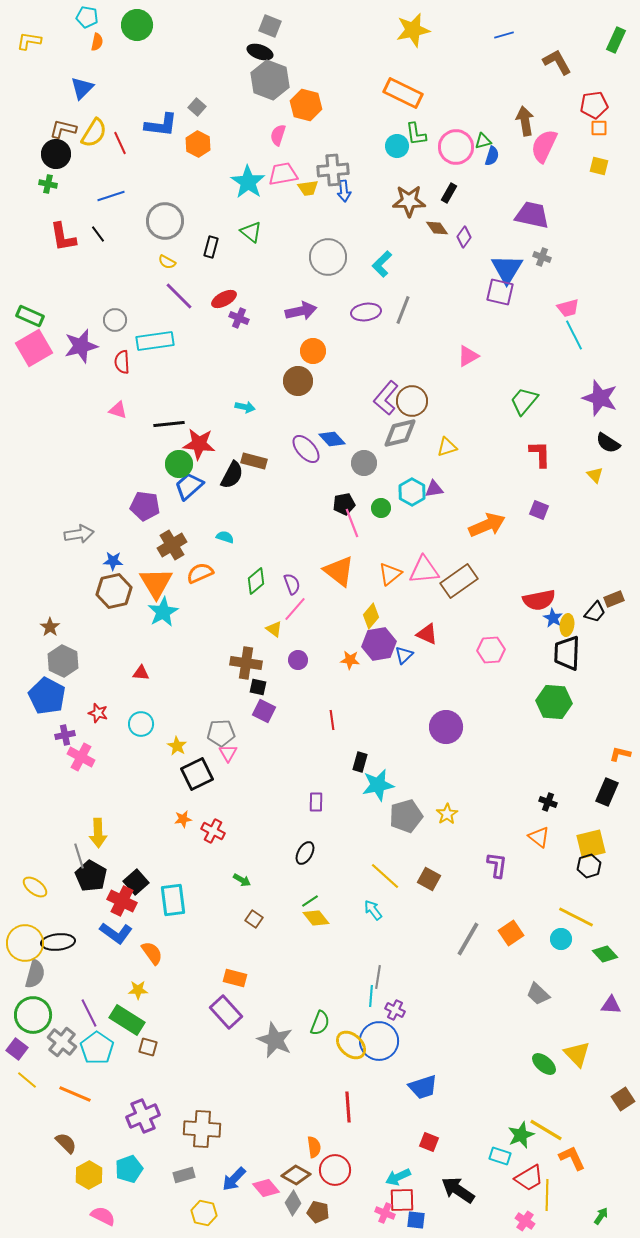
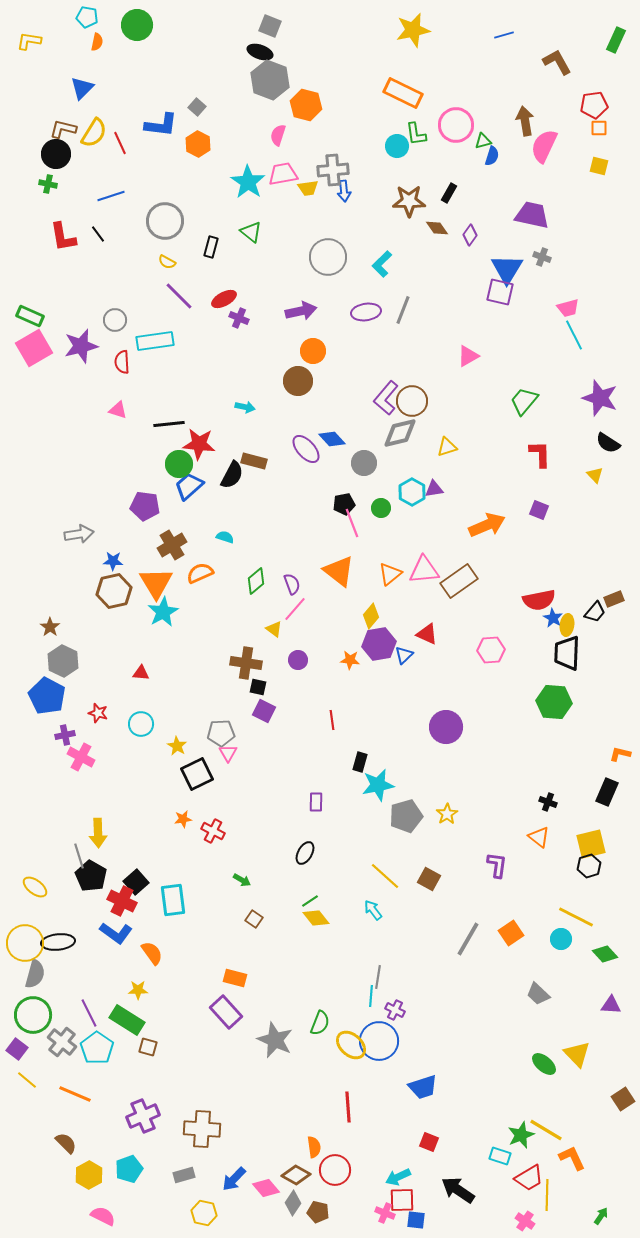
pink circle at (456, 147): moved 22 px up
purple diamond at (464, 237): moved 6 px right, 2 px up
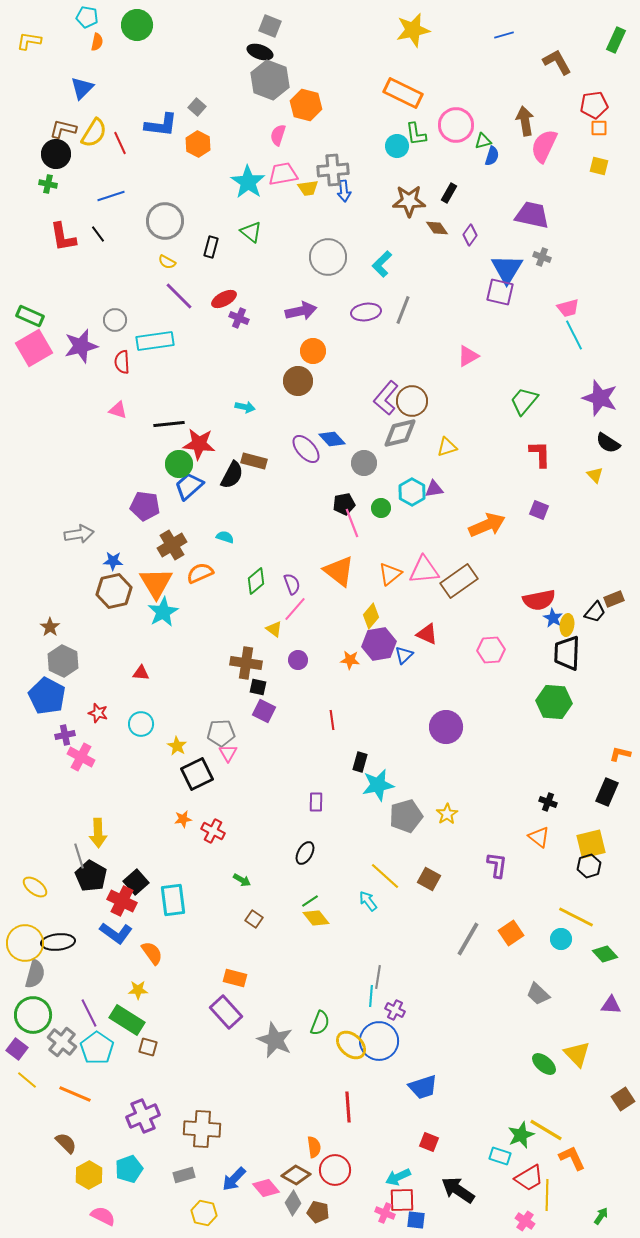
cyan arrow at (373, 910): moved 5 px left, 9 px up
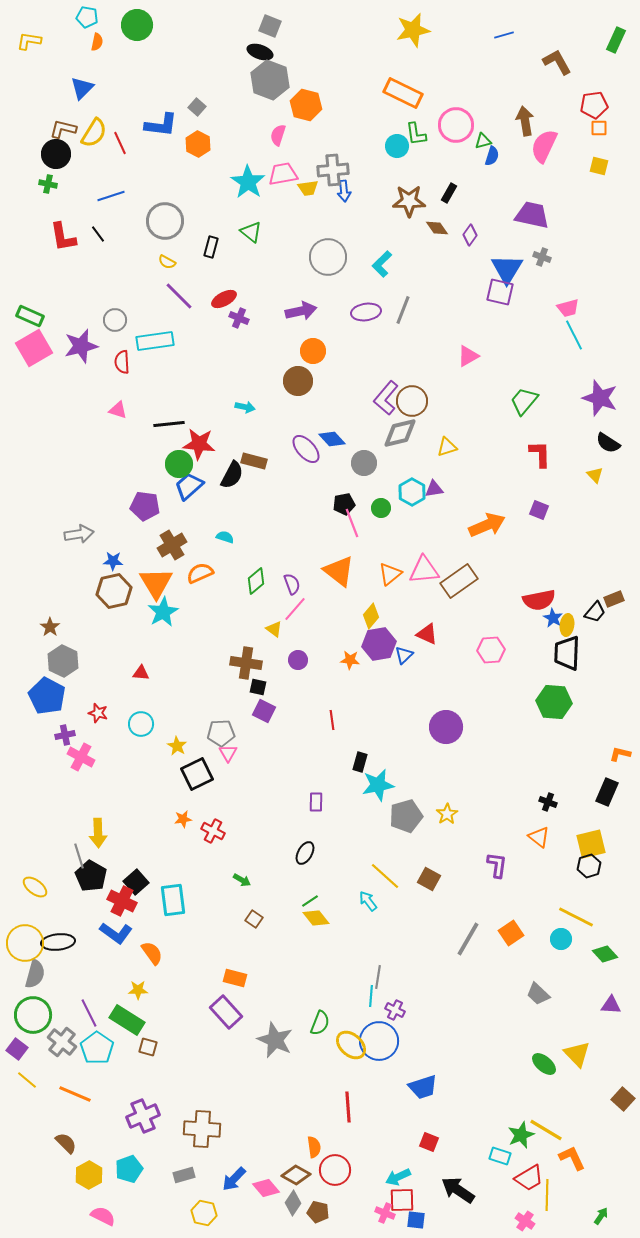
brown square at (623, 1099): rotated 15 degrees counterclockwise
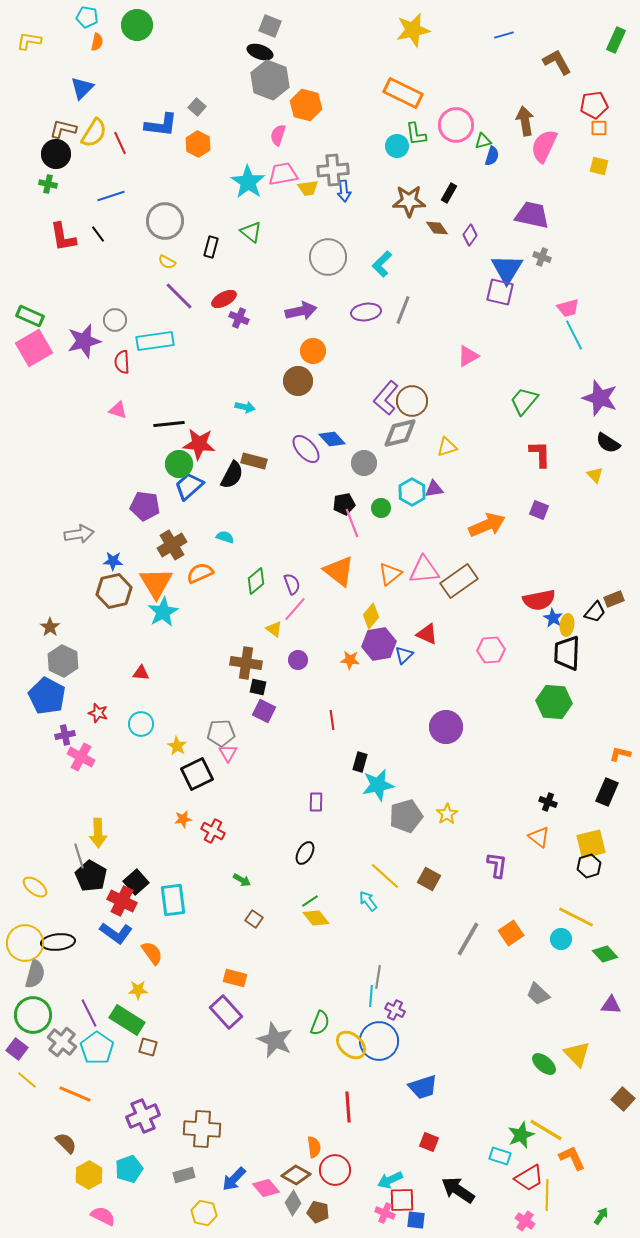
purple star at (81, 346): moved 3 px right, 5 px up
cyan arrow at (398, 1177): moved 8 px left, 3 px down
